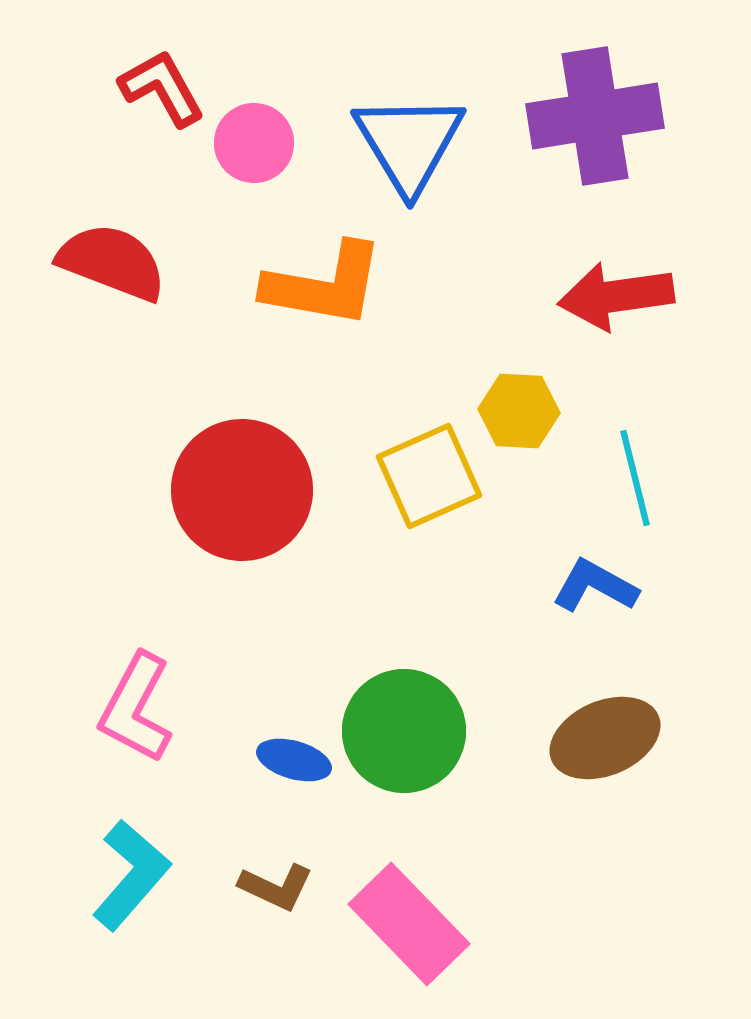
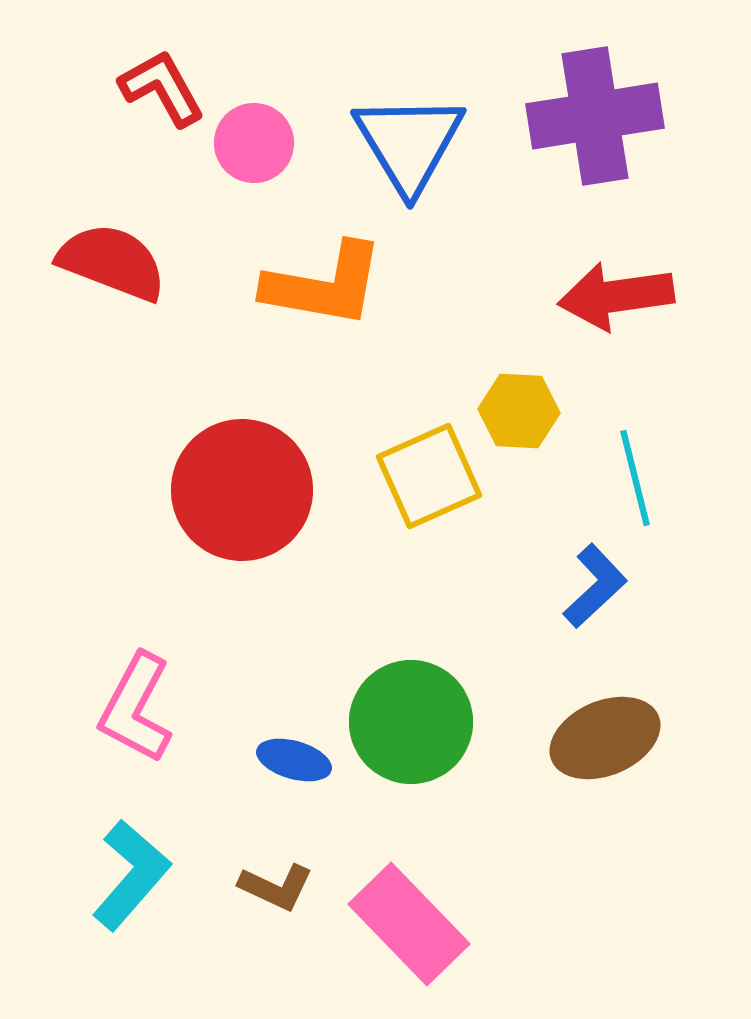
blue L-shape: rotated 108 degrees clockwise
green circle: moved 7 px right, 9 px up
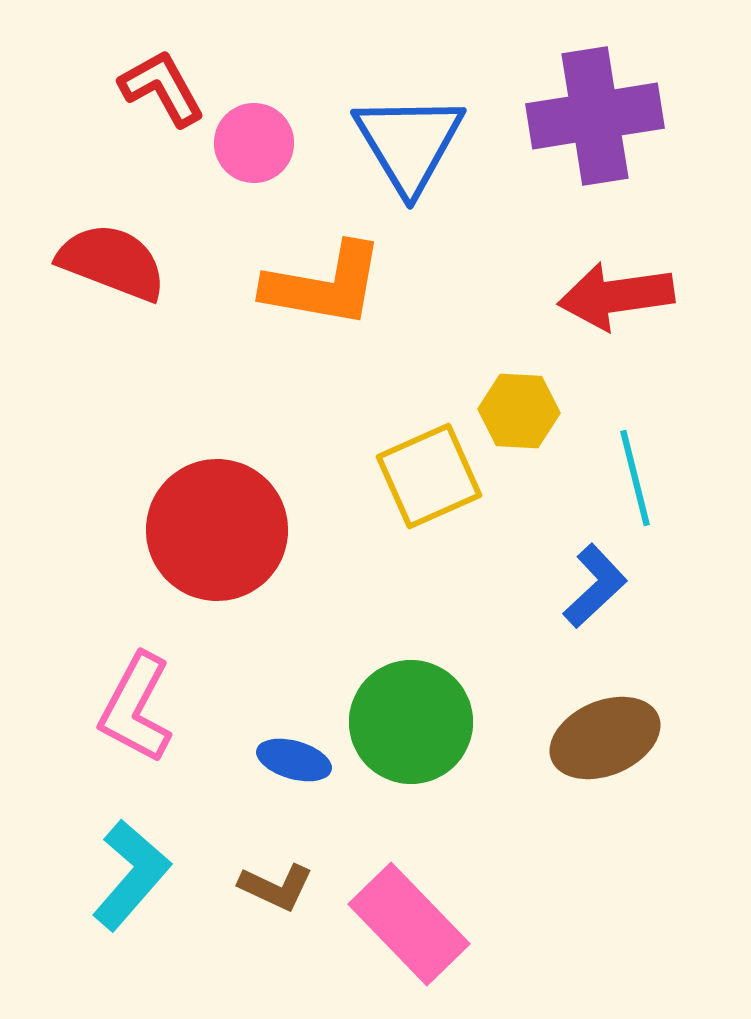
red circle: moved 25 px left, 40 px down
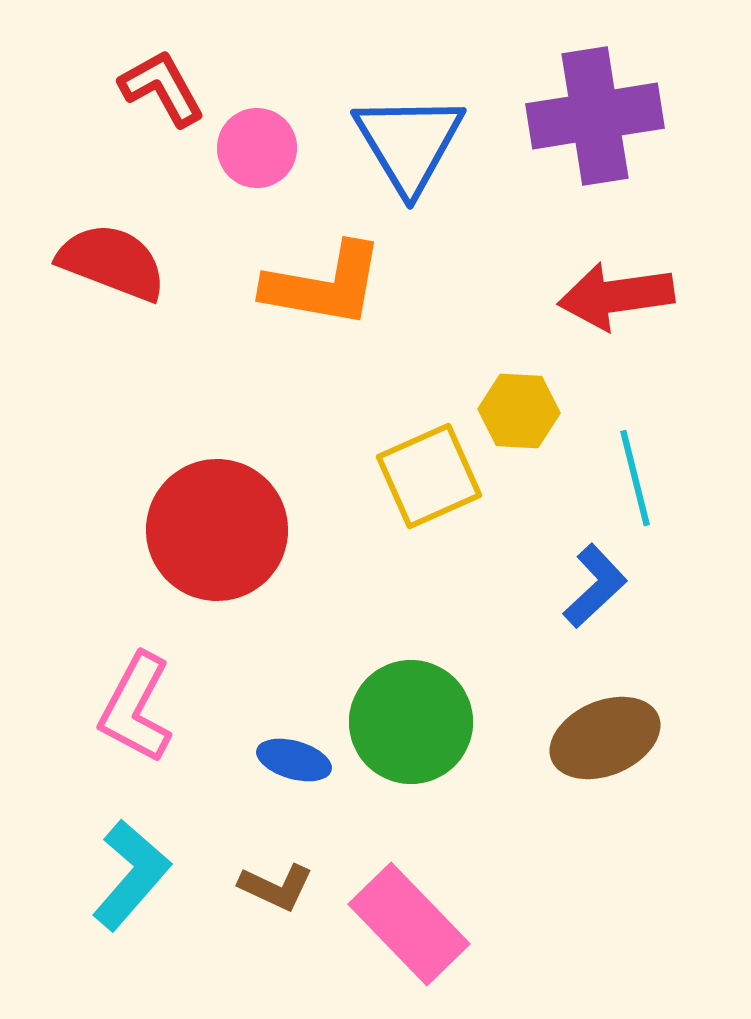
pink circle: moved 3 px right, 5 px down
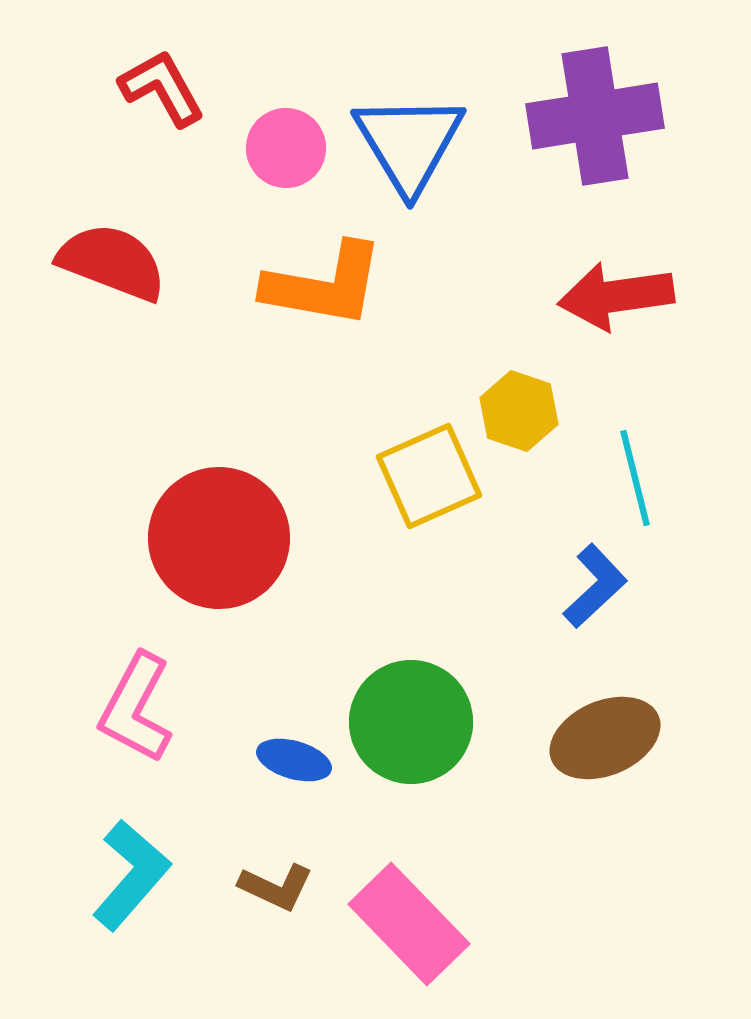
pink circle: moved 29 px right
yellow hexagon: rotated 16 degrees clockwise
red circle: moved 2 px right, 8 px down
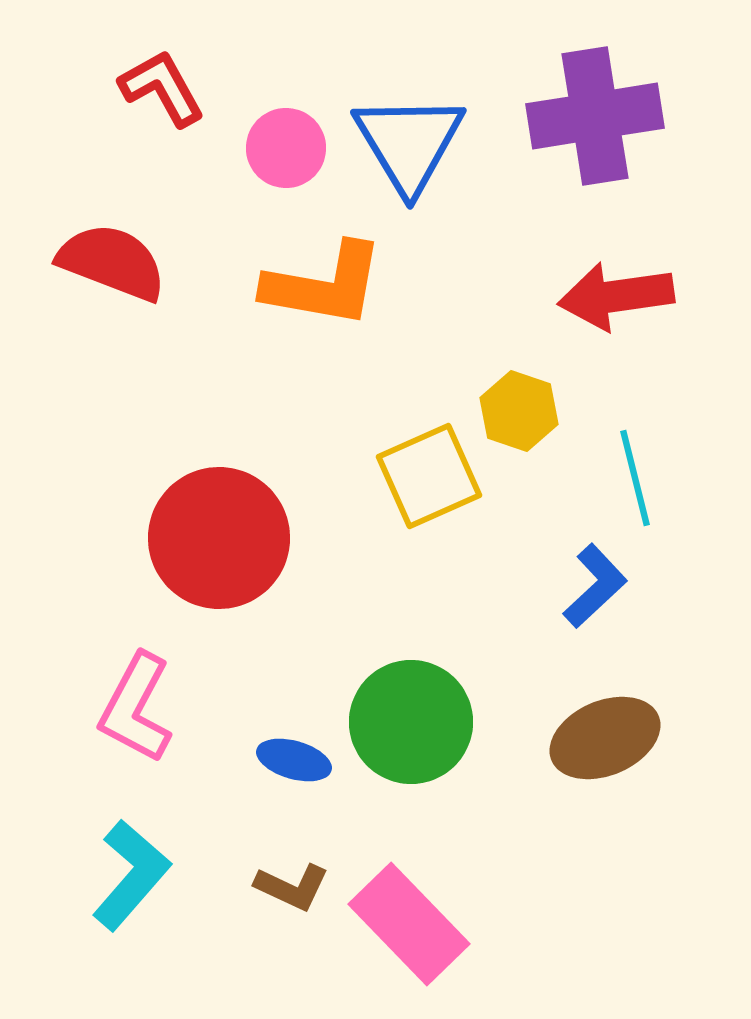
brown L-shape: moved 16 px right
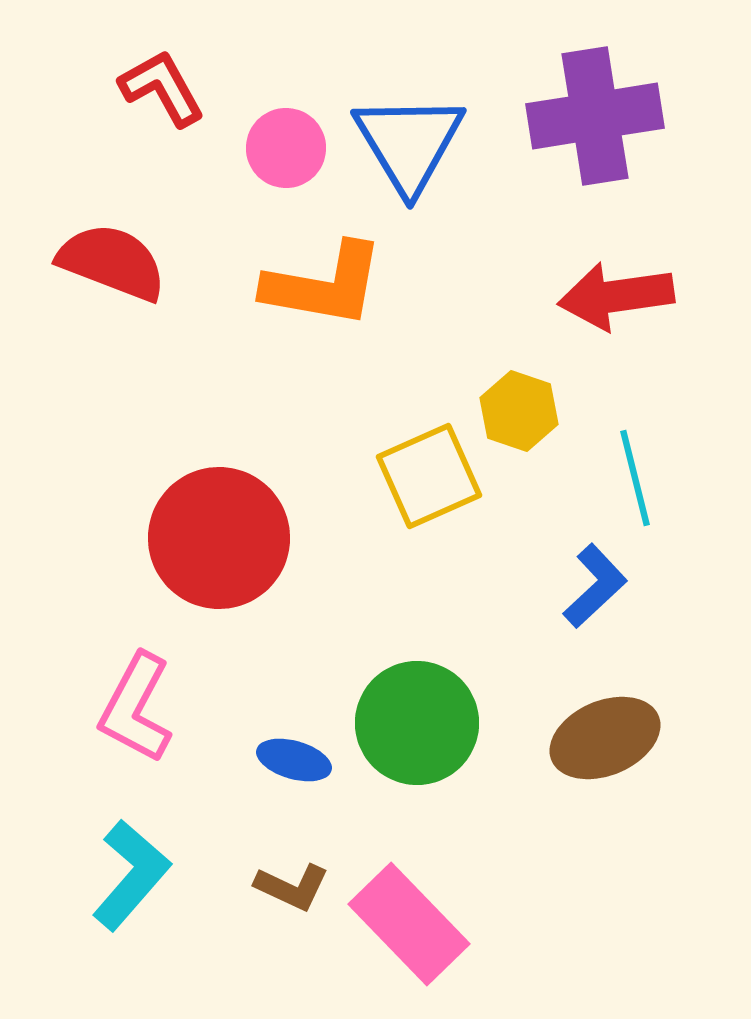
green circle: moved 6 px right, 1 px down
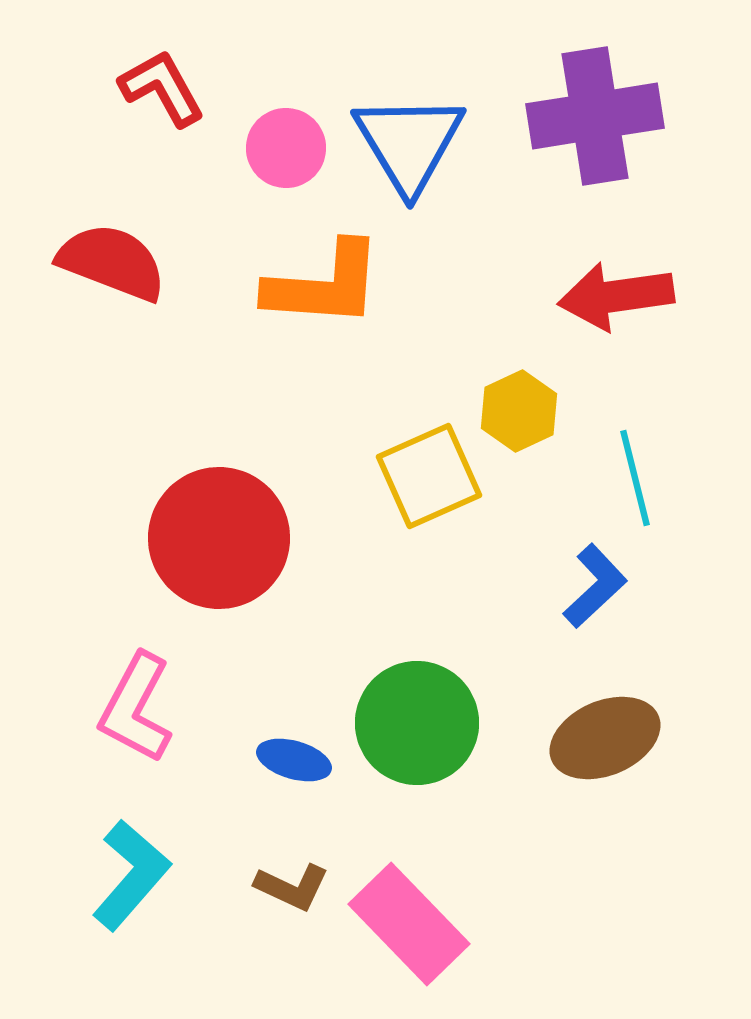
orange L-shape: rotated 6 degrees counterclockwise
yellow hexagon: rotated 16 degrees clockwise
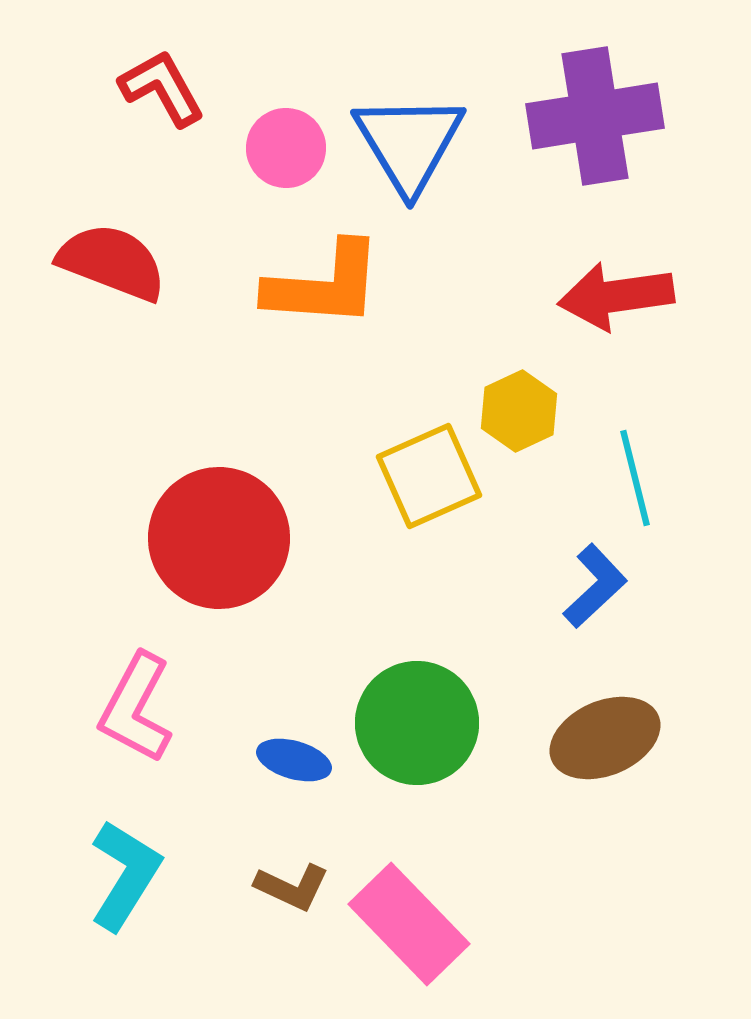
cyan L-shape: moved 6 px left; rotated 9 degrees counterclockwise
